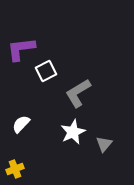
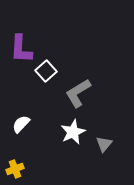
purple L-shape: rotated 80 degrees counterclockwise
white square: rotated 15 degrees counterclockwise
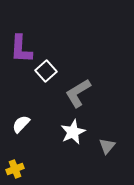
gray triangle: moved 3 px right, 2 px down
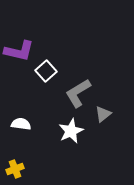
purple L-shape: moved 2 px left, 2 px down; rotated 80 degrees counterclockwise
white semicircle: rotated 54 degrees clockwise
white star: moved 2 px left, 1 px up
gray triangle: moved 4 px left, 32 px up; rotated 12 degrees clockwise
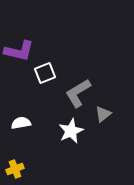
white square: moved 1 px left, 2 px down; rotated 20 degrees clockwise
white semicircle: moved 1 px up; rotated 18 degrees counterclockwise
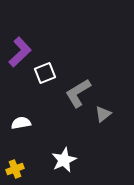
purple L-shape: moved 1 px right, 1 px down; rotated 56 degrees counterclockwise
white star: moved 7 px left, 29 px down
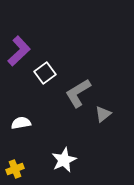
purple L-shape: moved 1 px left, 1 px up
white square: rotated 15 degrees counterclockwise
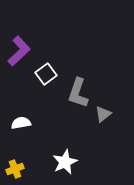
white square: moved 1 px right, 1 px down
gray L-shape: rotated 40 degrees counterclockwise
white star: moved 1 px right, 2 px down
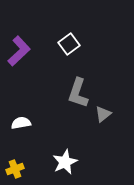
white square: moved 23 px right, 30 px up
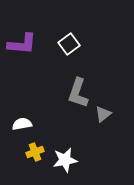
purple L-shape: moved 3 px right, 7 px up; rotated 48 degrees clockwise
white semicircle: moved 1 px right, 1 px down
white star: moved 2 px up; rotated 15 degrees clockwise
yellow cross: moved 20 px right, 17 px up
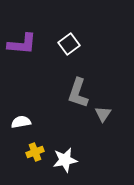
gray triangle: rotated 18 degrees counterclockwise
white semicircle: moved 1 px left, 2 px up
